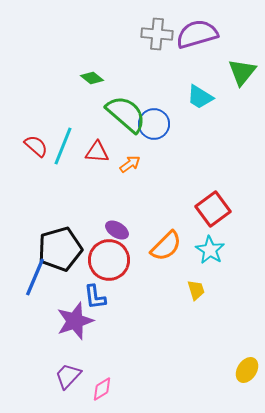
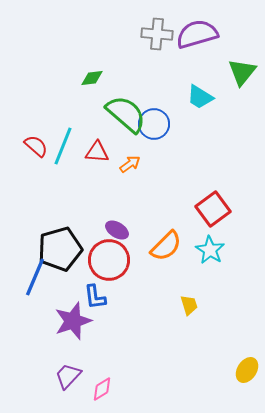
green diamond: rotated 45 degrees counterclockwise
yellow trapezoid: moved 7 px left, 15 px down
purple star: moved 2 px left
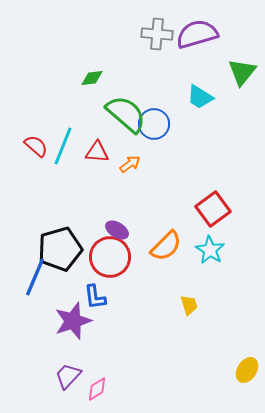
red circle: moved 1 px right, 3 px up
pink diamond: moved 5 px left
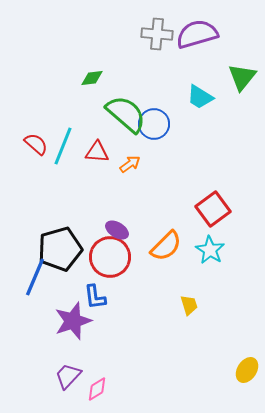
green triangle: moved 5 px down
red semicircle: moved 2 px up
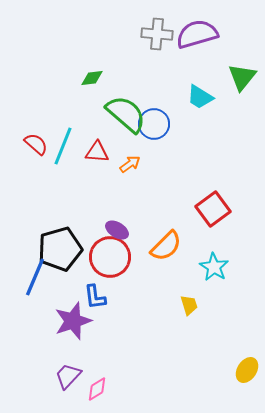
cyan star: moved 4 px right, 17 px down
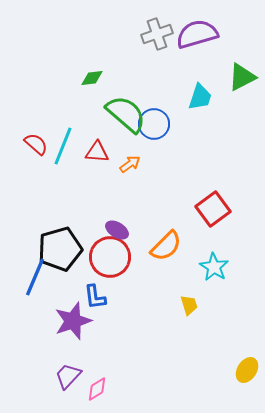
gray cross: rotated 24 degrees counterclockwise
green triangle: rotated 24 degrees clockwise
cyan trapezoid: rotated 104 degrees counterclockwise
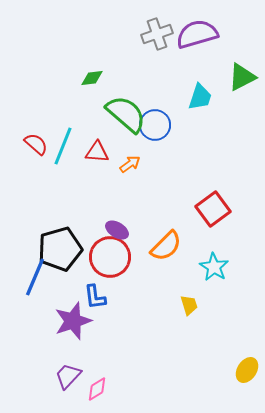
blue circle: moved 1 px right, 1 px down
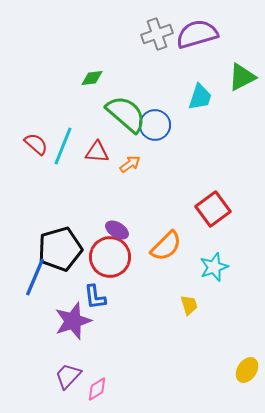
cyan star: rotated 20 degrees clockwise
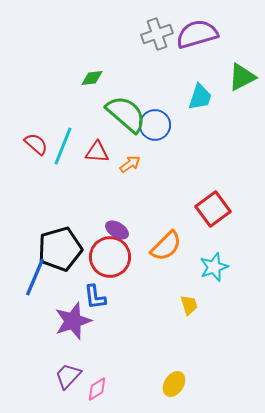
yellow ellipse: moved 73 px left, 14 px down
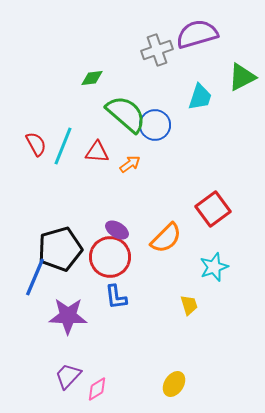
gray cross: moved 16 px down
red semicircle: rotated 20 degrees clockwise
orange semicircle: moved 8 px up
blue L-shape: moved 21 px right
purple star: moved 5 px left, 5 px up; rotated 21 degrees clockwise
